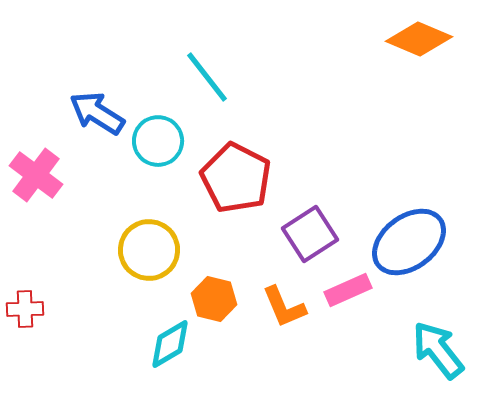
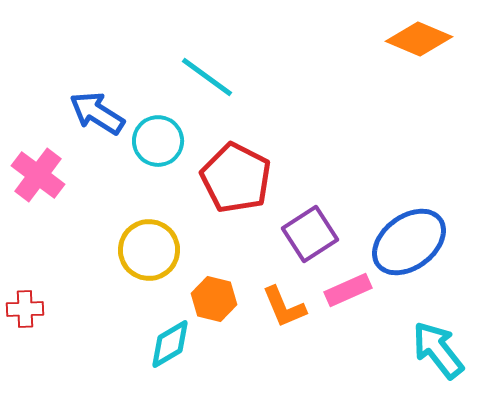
cyan line: rotated 16 degrees counterclockwise
pink cross: moved 2 px right
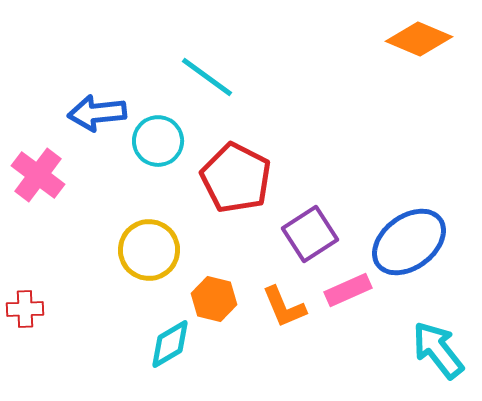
blue arrow: rotated 38 degrees counterclockwise
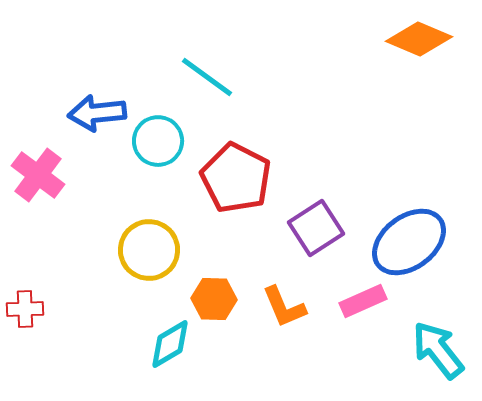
purple square: moved 6 px right, 6 px up
pink rectangle: moved 15 px right, 11 px down
orange hexagon: rotated 12 degrees counterclockwise
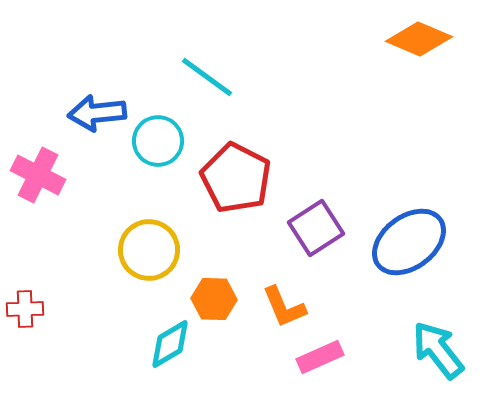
pink cross: rotated 10 degrees counterclockwise
pink rectangle: moved 43 px left, 56 px down
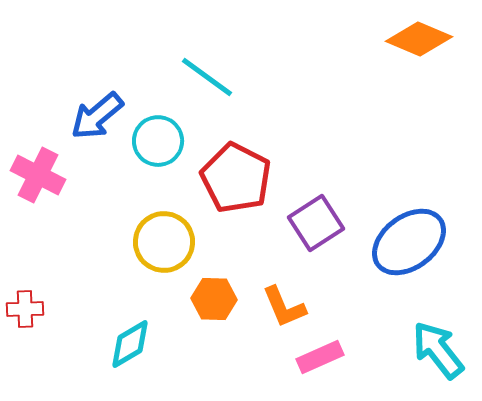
blue arrow: moved 3 px down; rotated 34 degrees counterclockwise
purple square: moved 5 px up
yellow circle: moved 15 px right, 8 px up
cyan diamond: moved 40 px left
